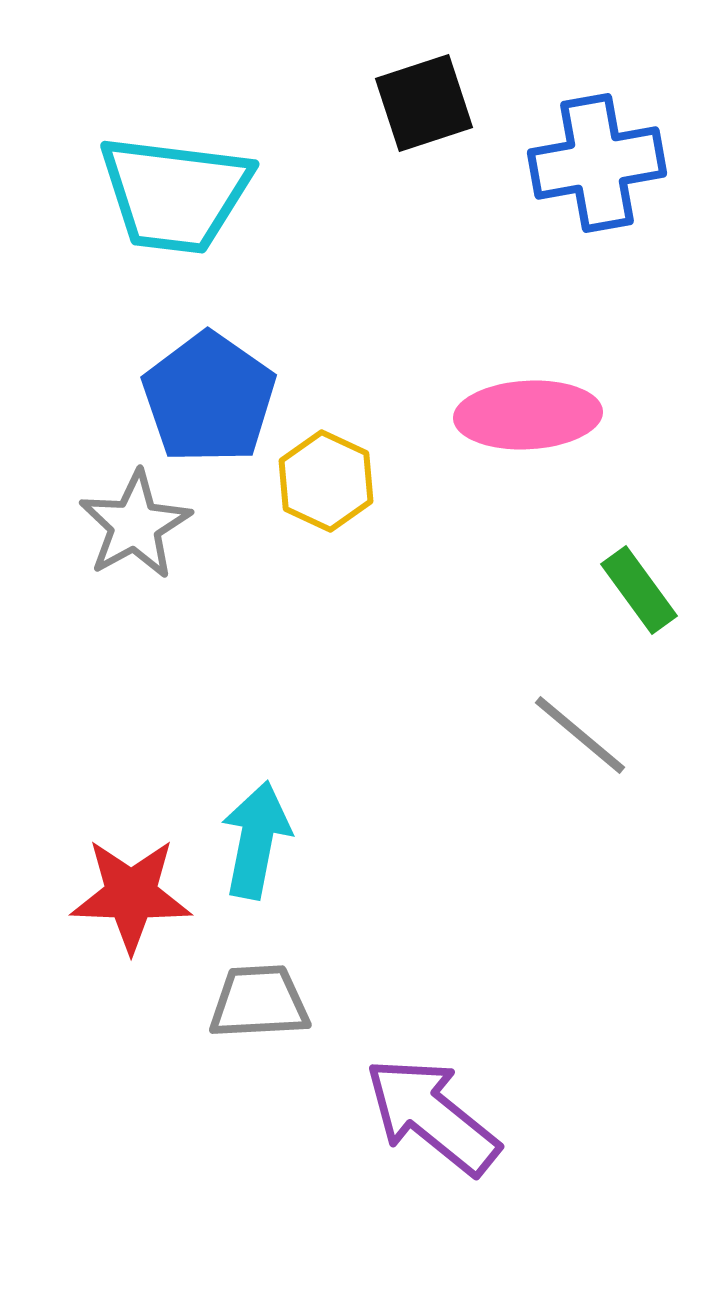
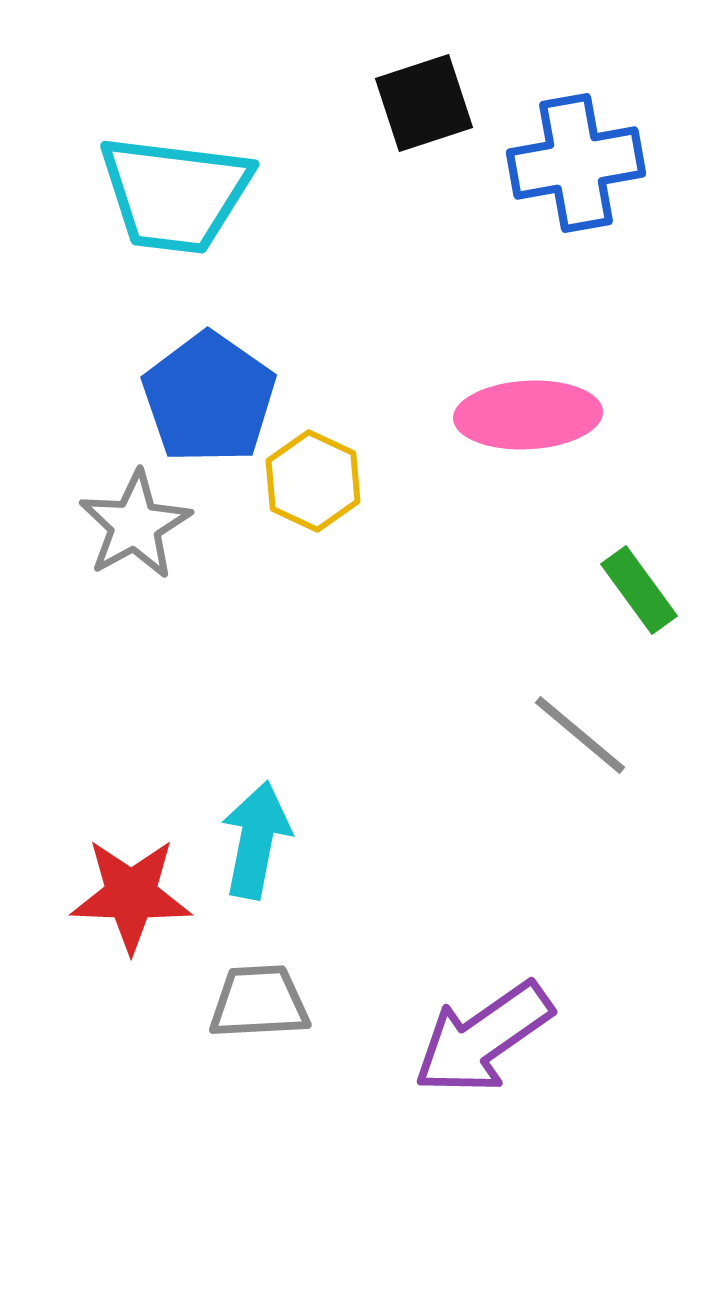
blue cross: moved 21 px left
yellow hexagon: moved 13 px left
purple arrow: moved 51 px right, 78 px up; rotated 74 degrees counterclockwise
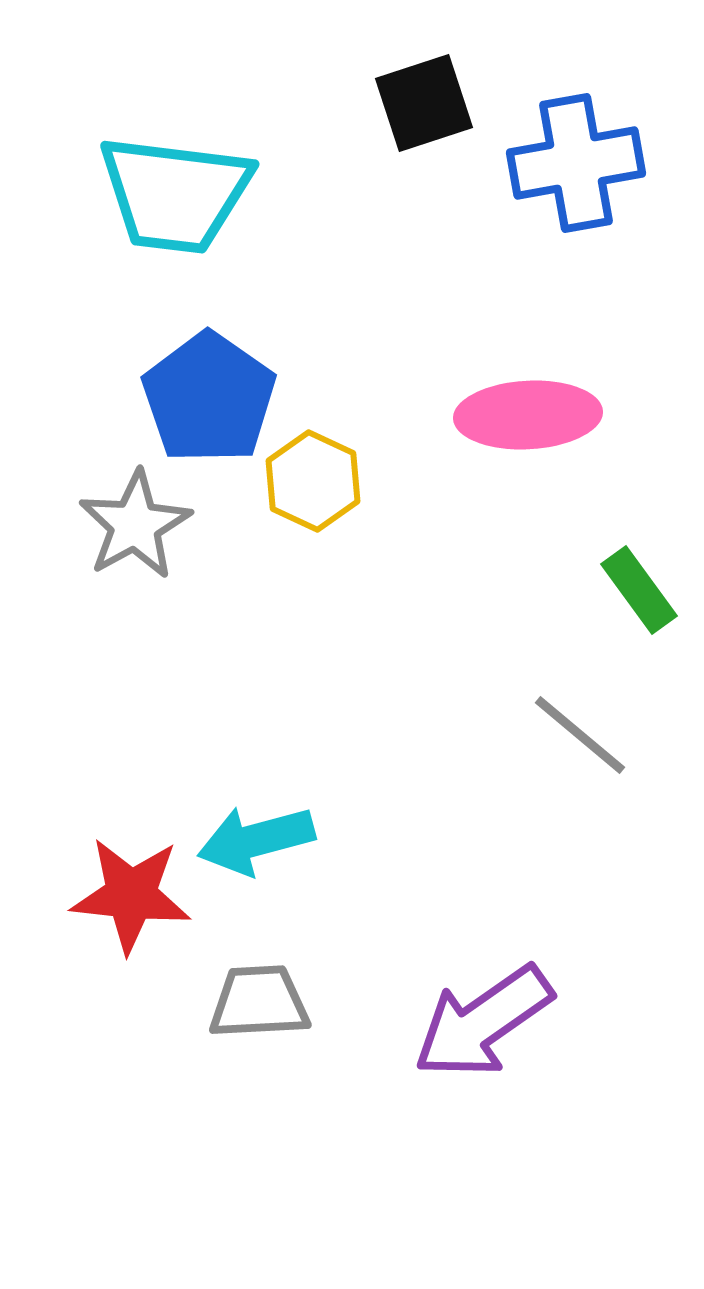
cyan arrow: rotated 116 degrees counterclockwise
red star: rotated 4 degrees clockwise
purple arrow: moved 16 px up
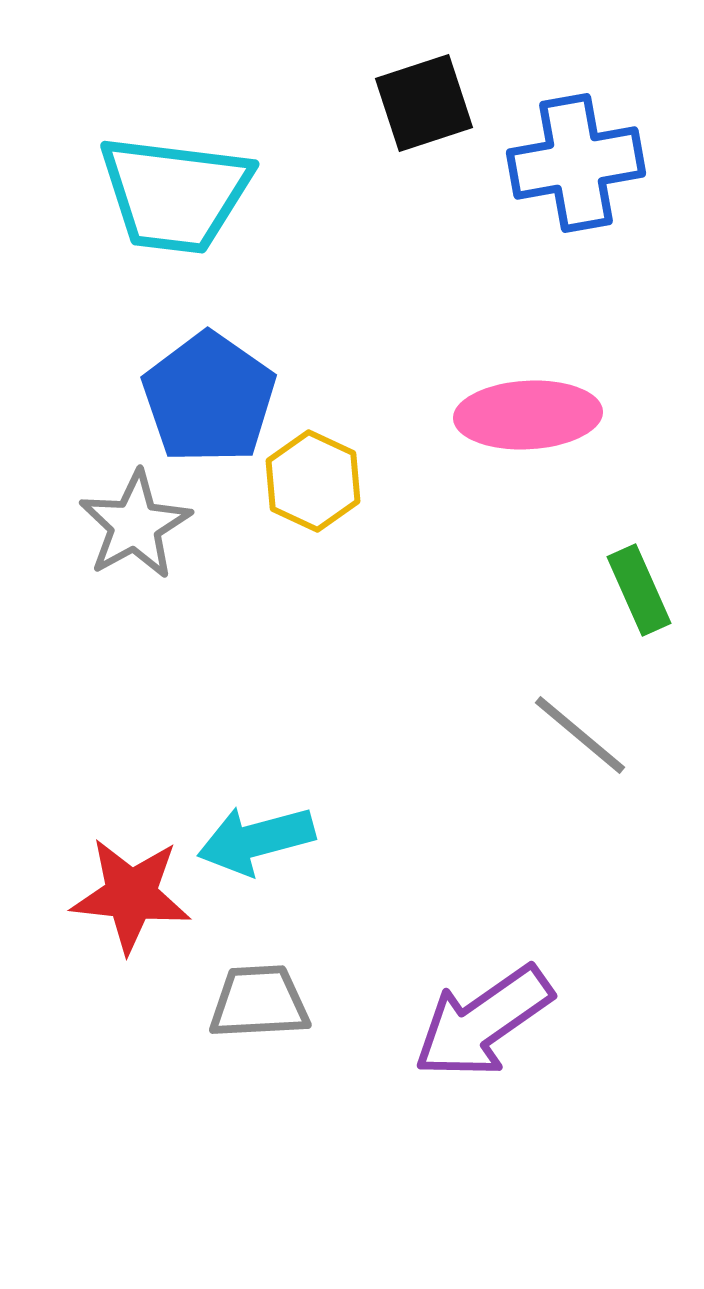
green rectangle: rotated 12 degrees clockwise
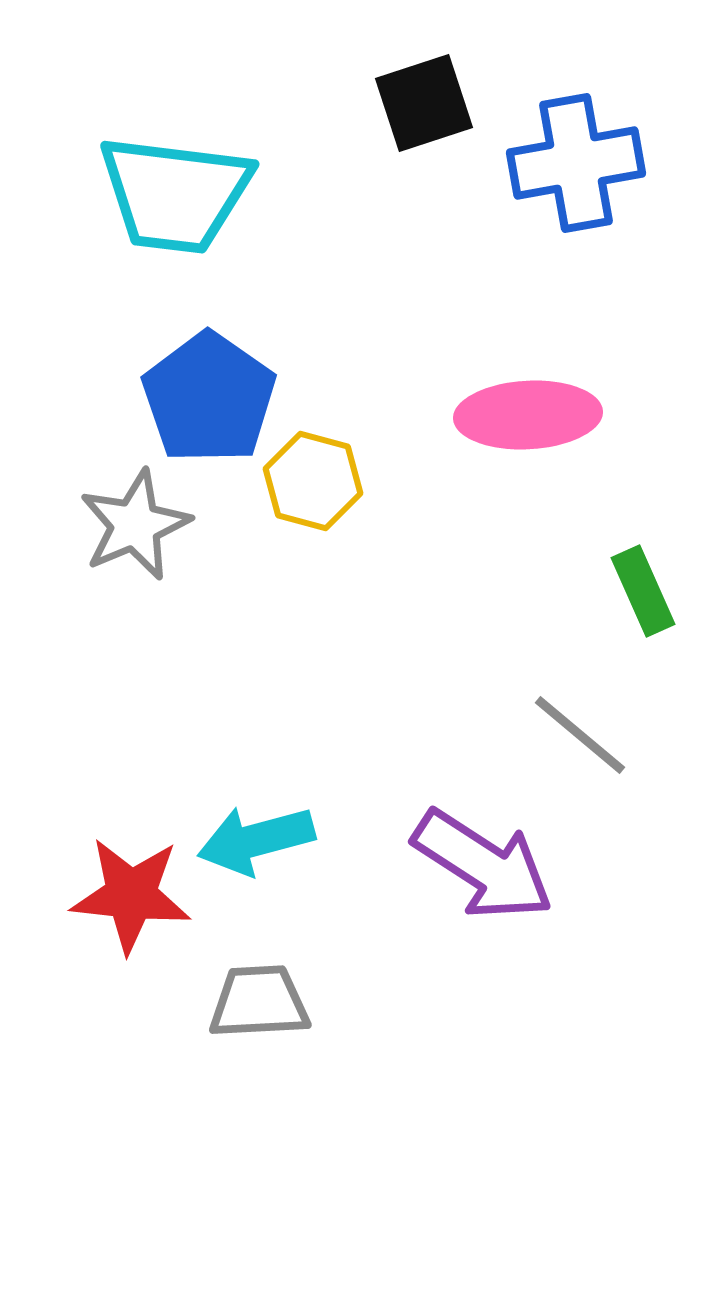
yellow hexagon: rotated 10 degrees counterclockwise
gray star: rotated 6 degrees clockwise
green rectangle: moved 4 px right, 1 px down
purple arrow: moved 157 px up; rotated 112 degrees counterclockwise
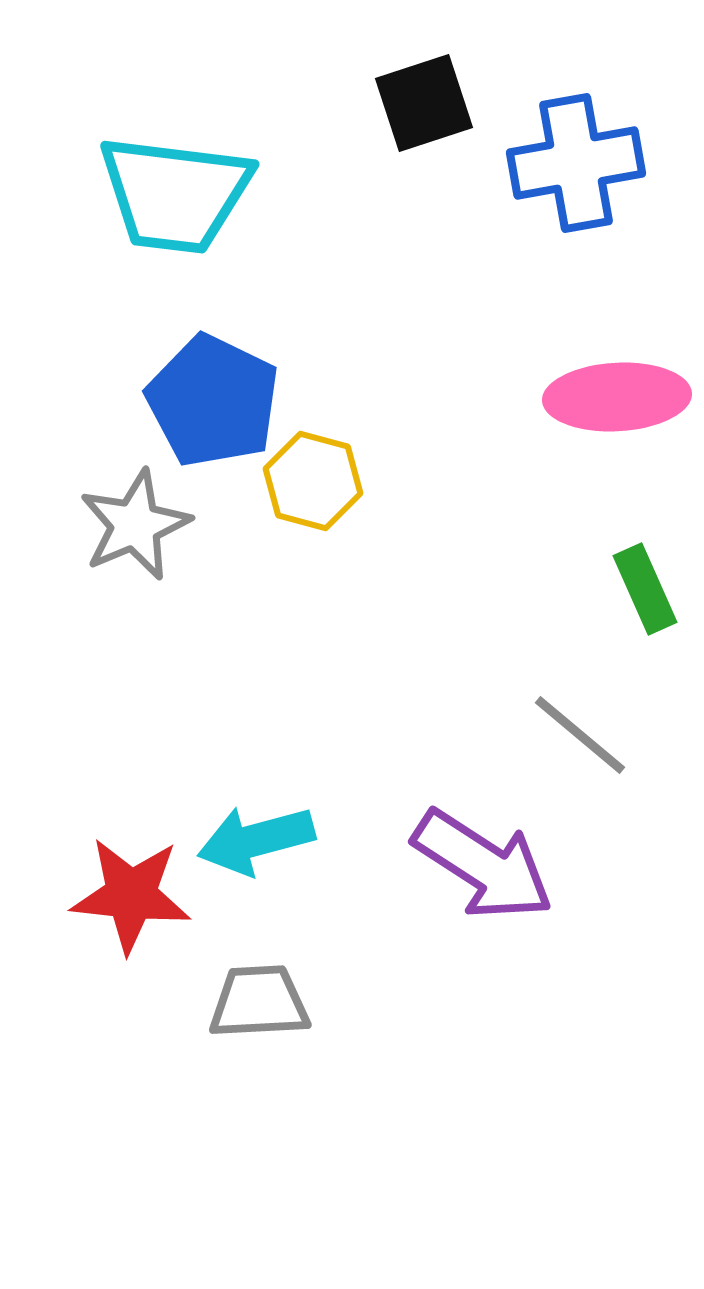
blue pentagon: moved 4 px right, 3 px down; rotated 9 degrees counterclockwise
pink ellipse: moved 89 px right, 18 px up
green rectangle: moved 2 px right, 2 px up
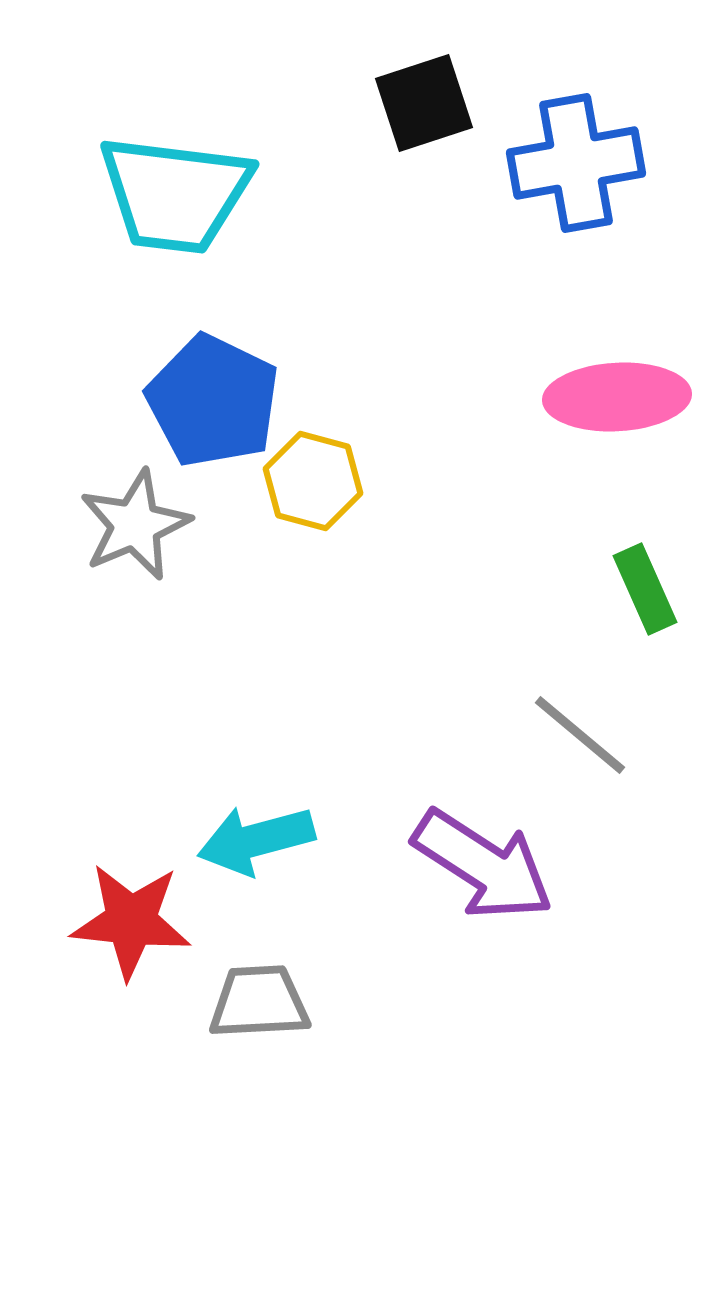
red star: moved 26 px down
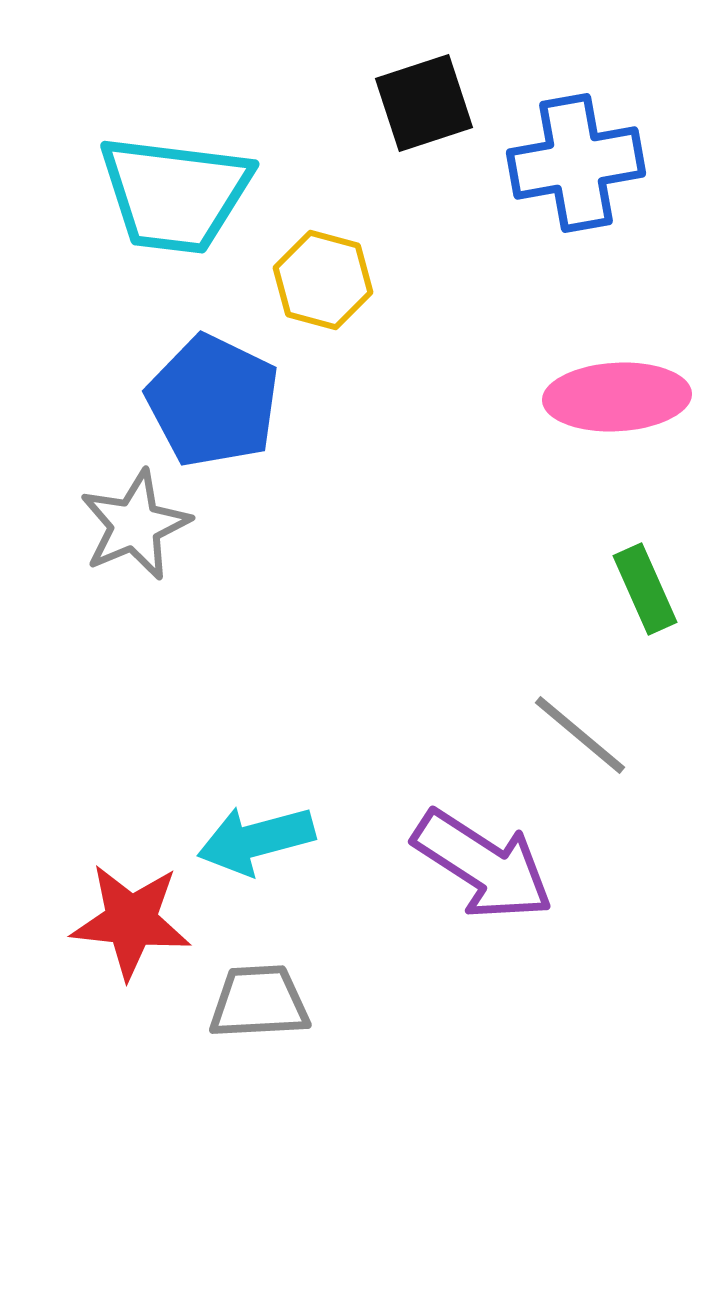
yellow hexagon: moved 10 px right, 201 px up
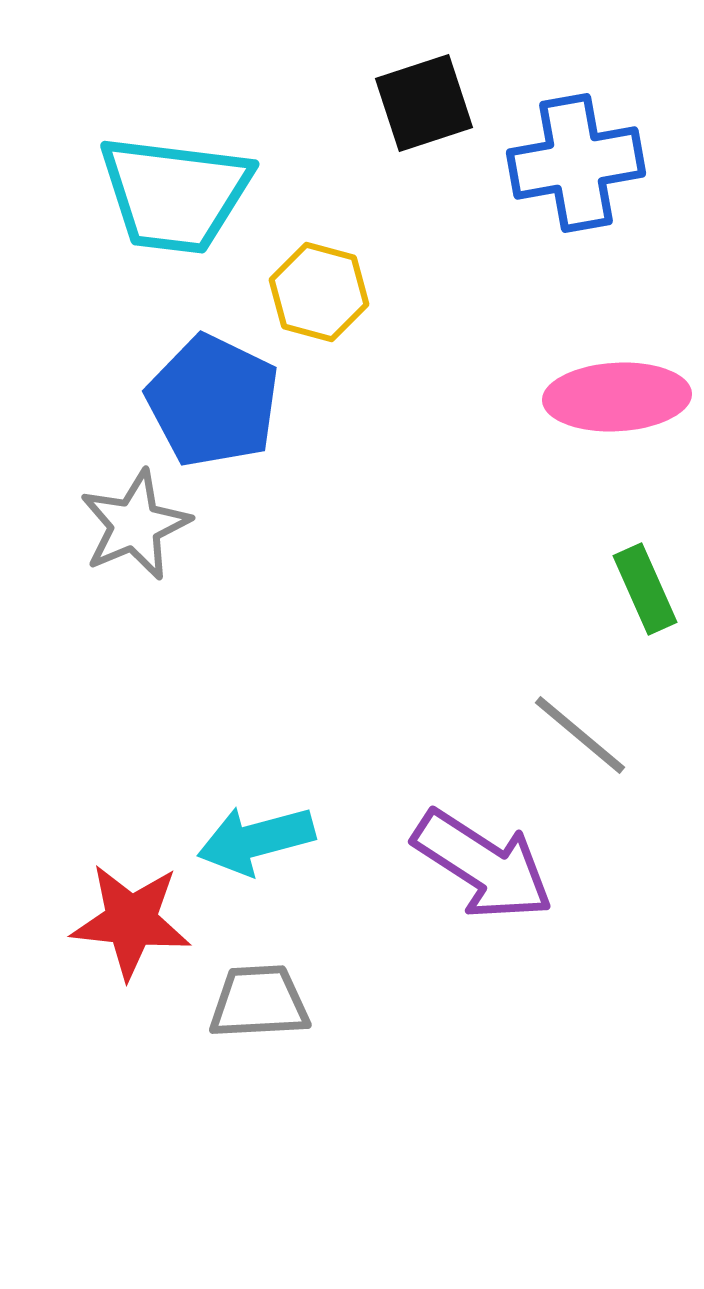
yellow hexagon: moved 4 px left, 12 px down
